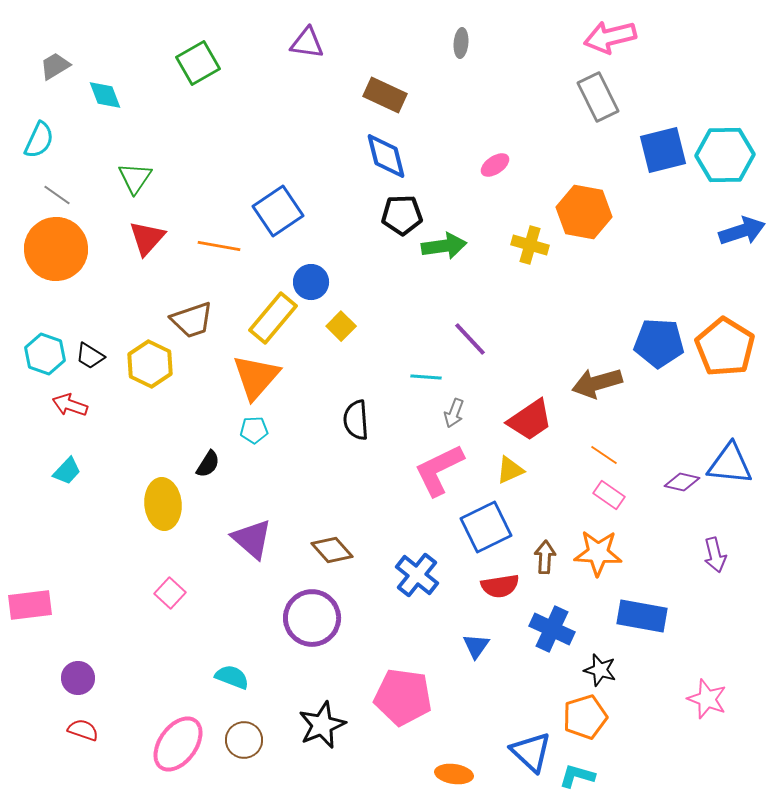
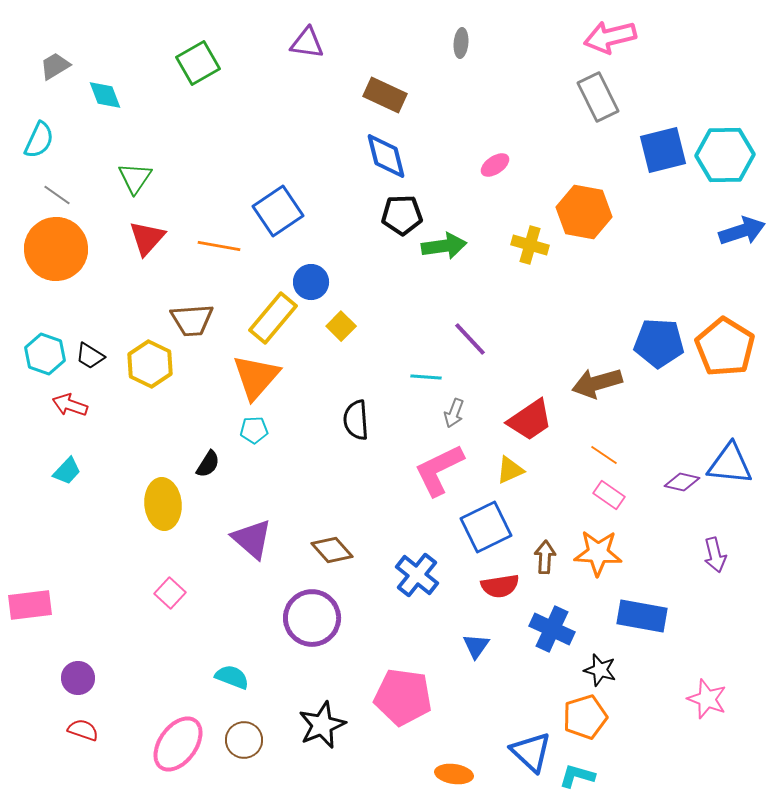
brown trapezoid at (192, 320): rotated 15 degrees clockwise
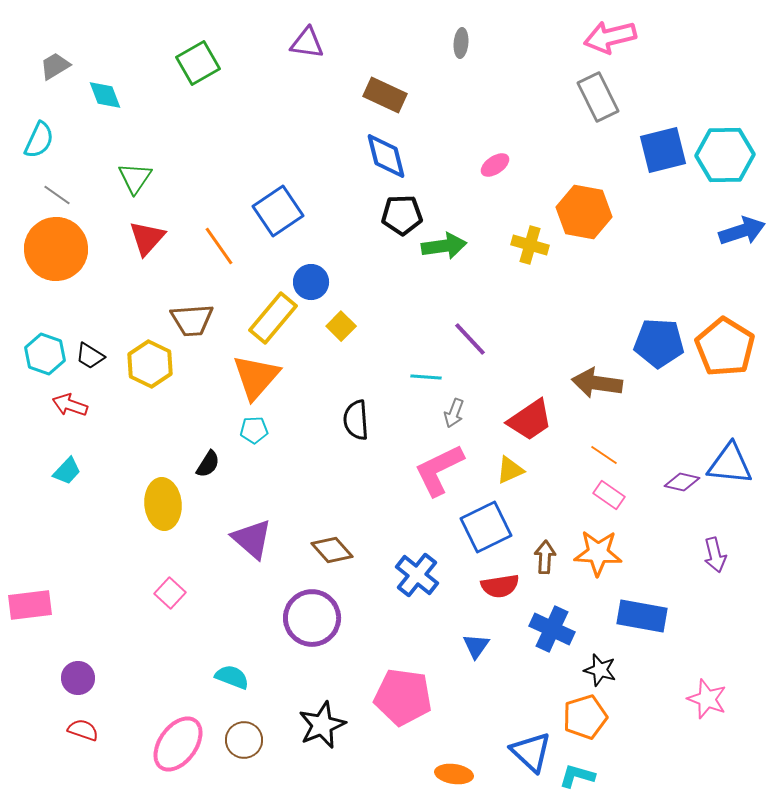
orange line at (219, 246): rotated 45 degrees clockwise
brown arrow at (597, 383): rotated 24 degrees clockwise
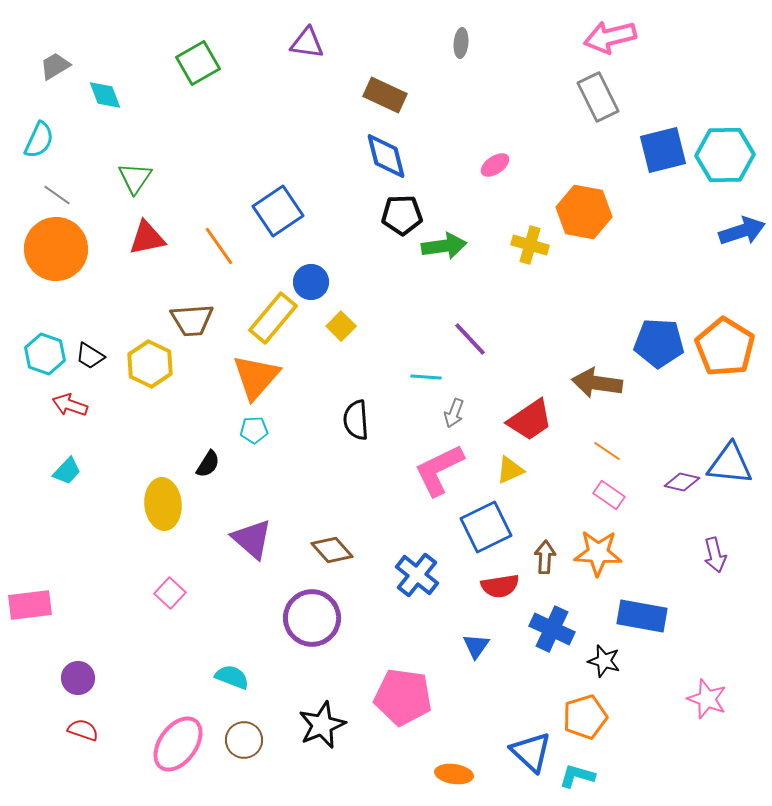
red triangle at (147, 238): rotated 36 degrees clockwise
orange line at (604, 455): moved 3 px right, 4 px up
black star at (600, 670): moved 4 px right, 9 px up
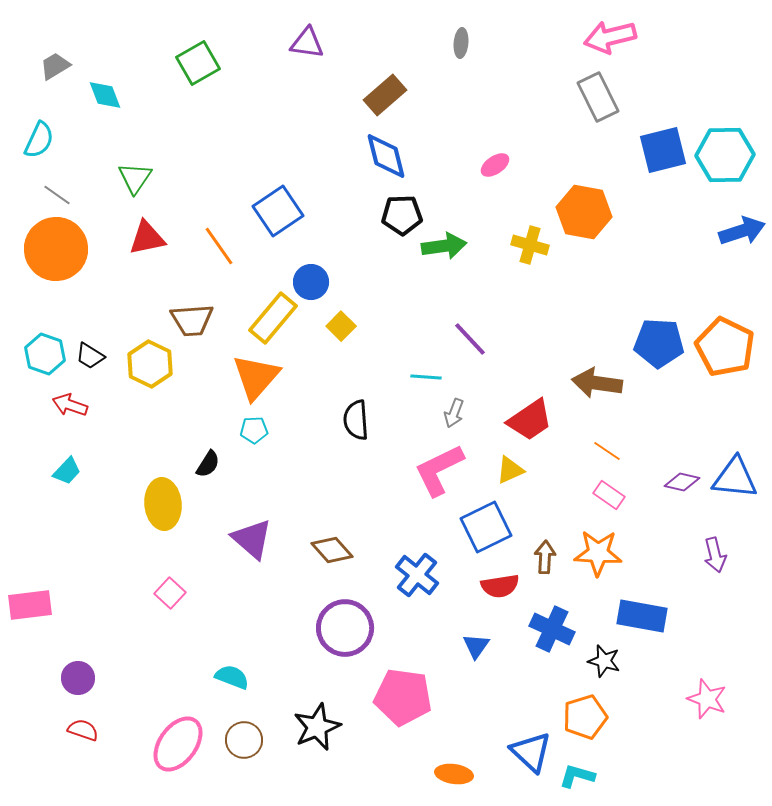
brown rectangle at (385, 95): rotated 66 degrees counterclockwise
orange pentagon at (725, 347): rotated 6 degrees counterclockwise
blue triangle at (730, 464): moved 5 px right, 14 px down
purple circle at (312, 618): moved 33 px right, 10 px down
black star at (322, 725): moved 5 px left, 2 px down
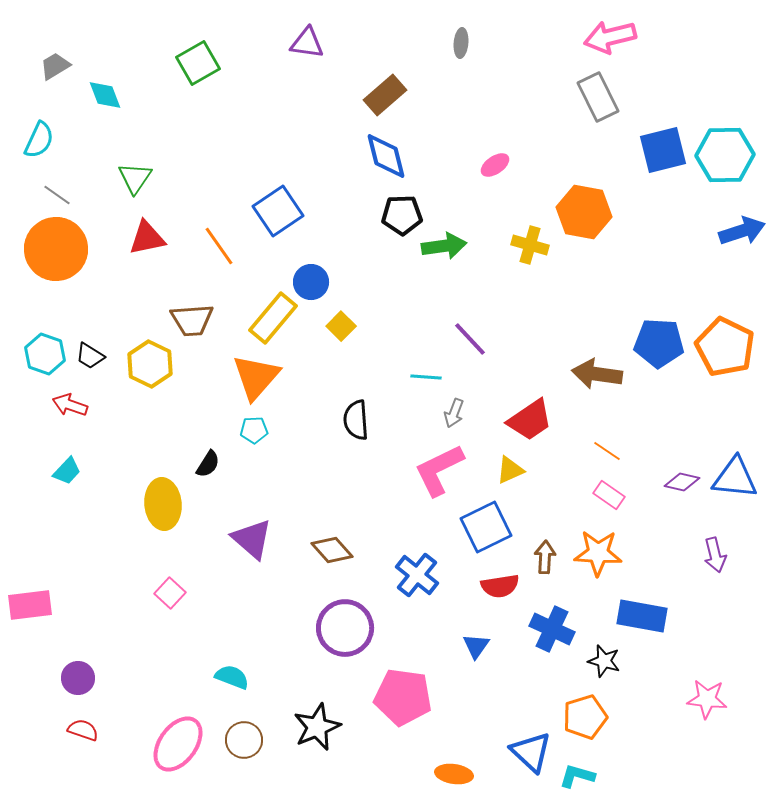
brown arrow at (597, 383): moved 9 px up
pink star at (707, 699): rotated 15 degrees counterclockwise
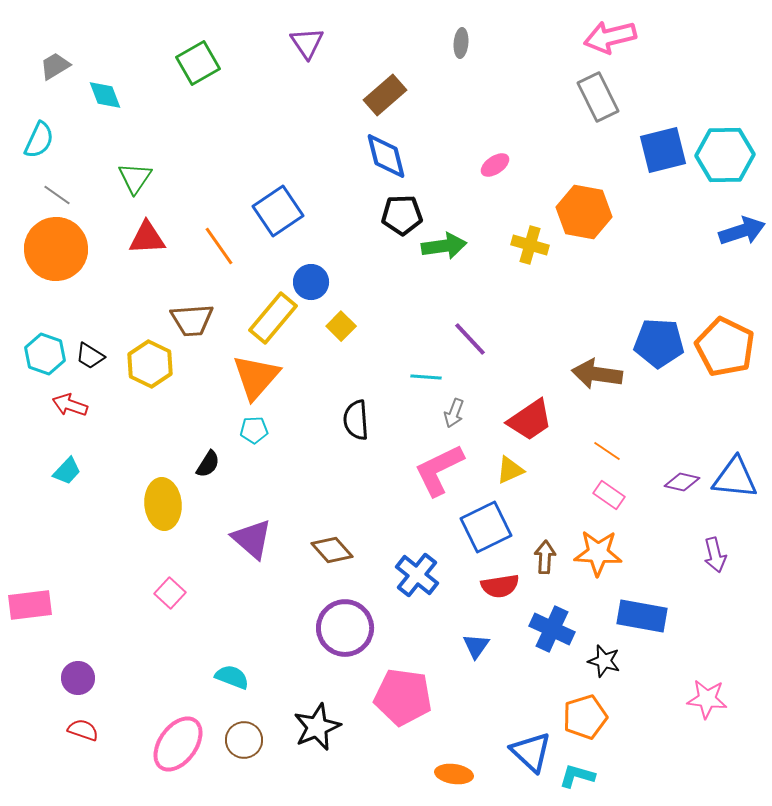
purple triangle at (307, 43): rotated 48 degrees clockwise
red triangle at (147, 238): rotated 9 degrees clockwise
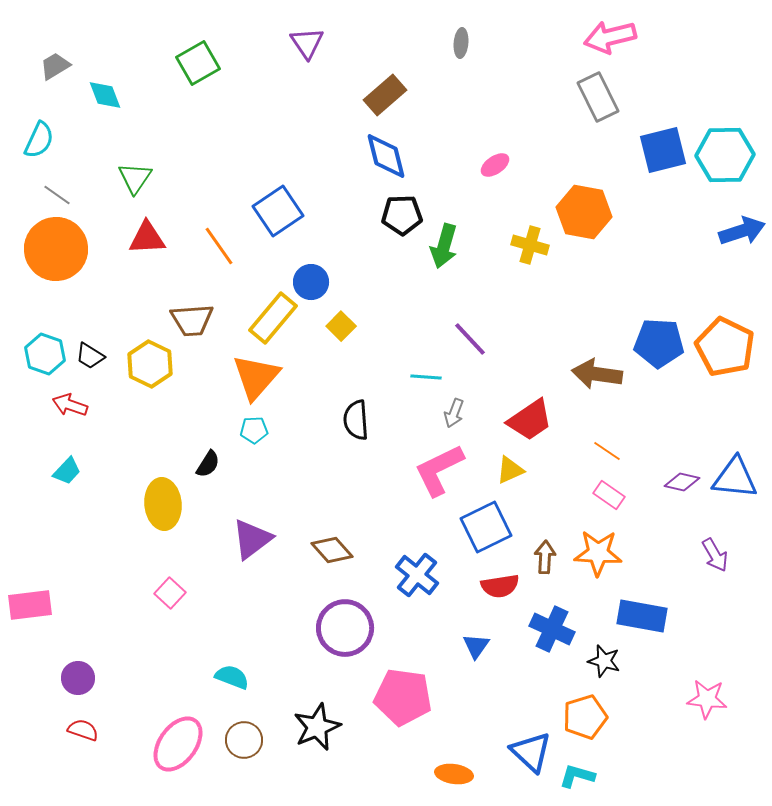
green arrow at (444, 246): rotated 114 degrees clockwise
purple triangle at (252, 539): rotated 42 degrees clockwise
purple arrow at (715, 555): rotated 16 degrees counterclockwise
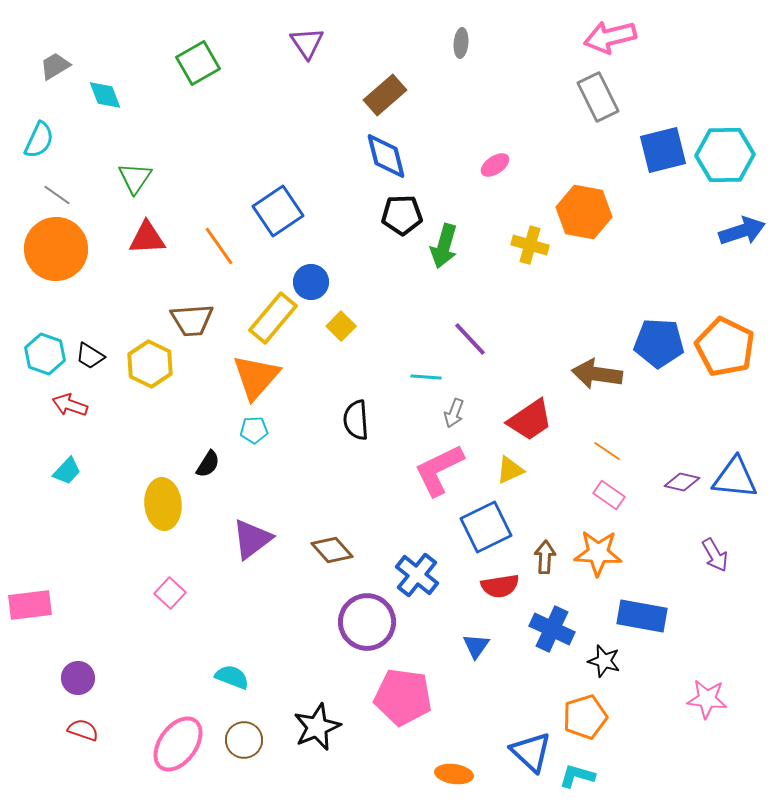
purple circle at (345, 628): moved 22 px right, 6 px up
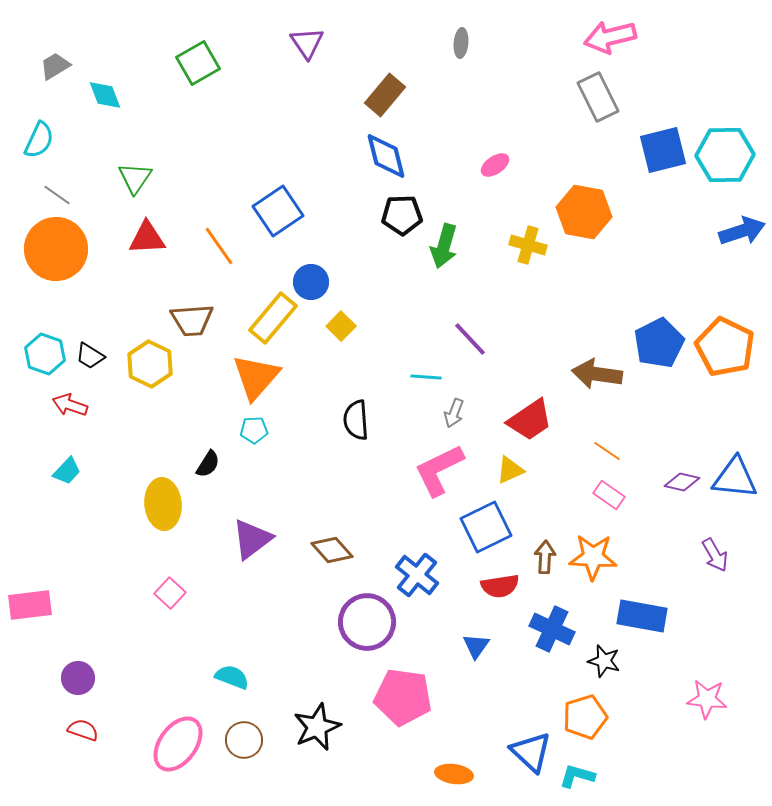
brown rectangle at (385, 95): rotated 9 degrees counterclockwise
yellow cross at (530, 245): moved 2 px left
blue pentagon at (659, 343): rotated 30 degrees counterclockwise
orange star at (598, 553): moved 5 px left, 4 px down
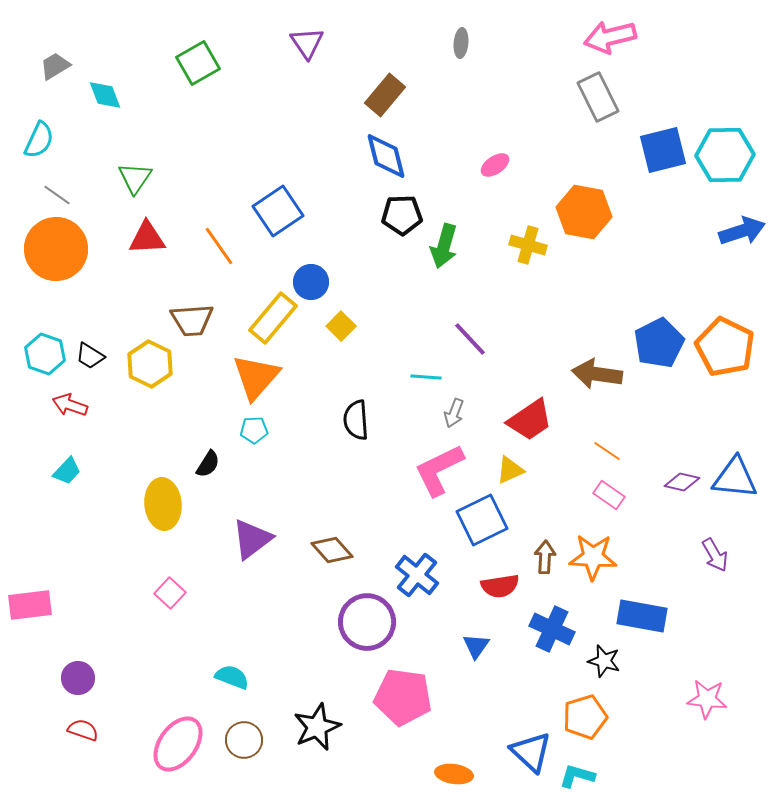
blue square at (486, 527): moved 4 px left, 7 px up
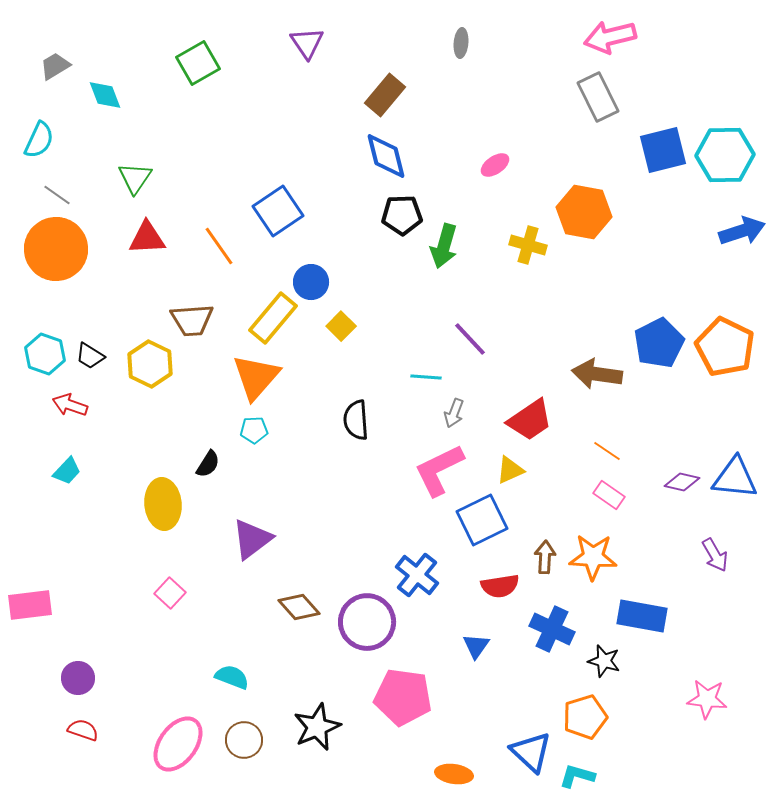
brown diamond at (332, 550): moved 33 px left, 57 px down
